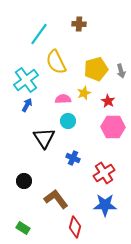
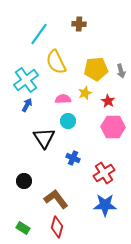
yellow pentagon: rotated 10 degrees clockwise
yellow star: moved 1 px right
red diamond: moved 18 px left
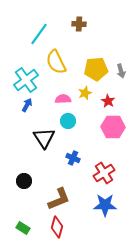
brown L-shape: moved 3 px right; rotated 105 degrees clockwise
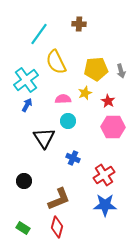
red cross: moved 2 px down
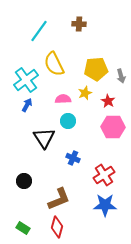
cyan line: moved 3 px up
yellow semicircle: moved 2 px left, 2 px down
gray arrow: moved 5 px down
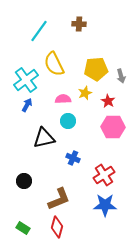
black triangle: rotated 50 degrees clockwise
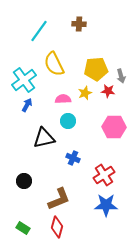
cyan cross: moved 2 px left
red star: moved 10 px up; rotated 24 degrees counterclockwise
pink hexagon: moved 1 px right
blue star: moved 1 px right
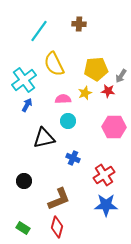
gray arrow: rotated 48 degrees clockwise
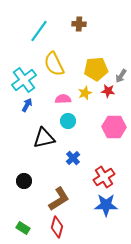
blue cross: rotated 24 degrees clockwise
red cross: moved 2 px down
brown L-shape: rotated 10 degrees counterclockwise
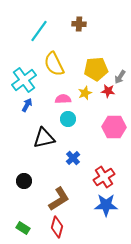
gray arrow: moved 1 px left, 1 px down
cyan circle: moved 2 px up
